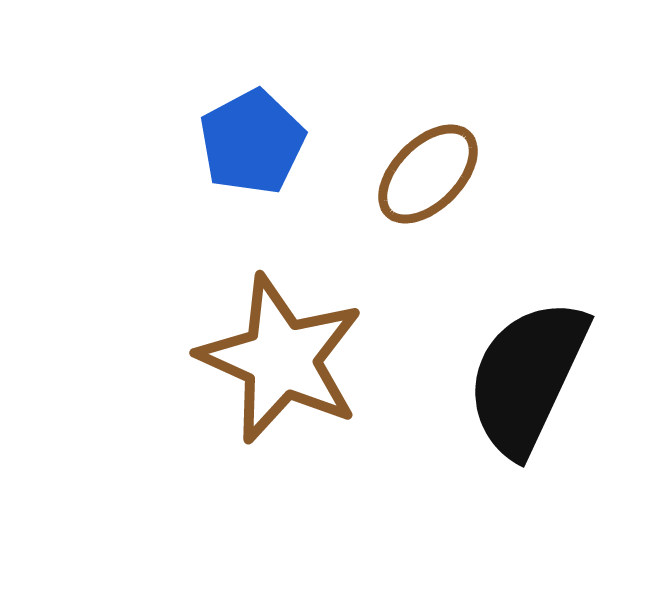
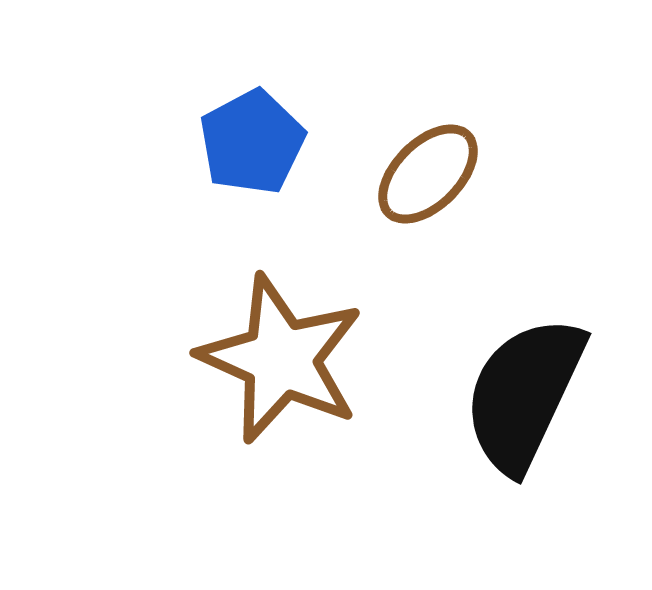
black semicircle: moved 3 px left, 17 px down
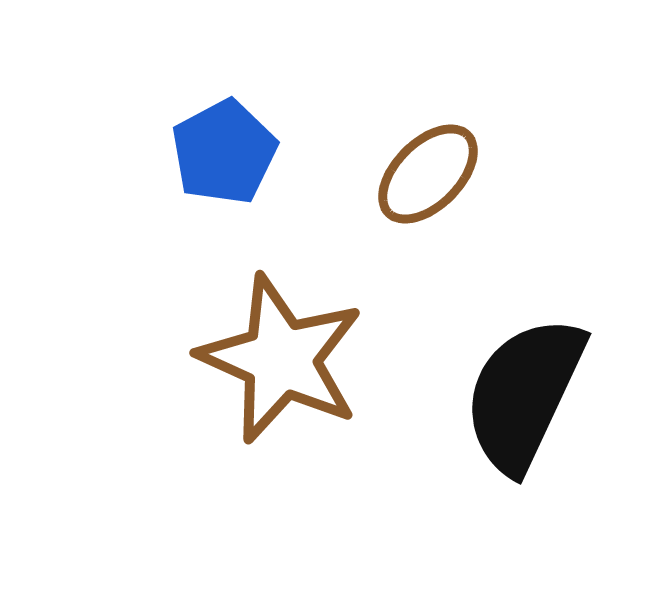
blue pentagon: moved 28 px left, 10 px down
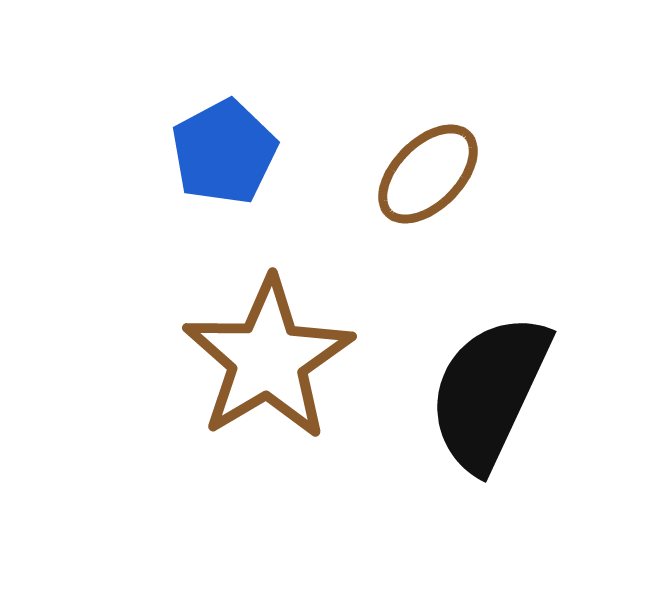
brown star: moved 13 px left; rotated 17 degrees clockwise
black semicircle: moved 35 px left, 2 px up
